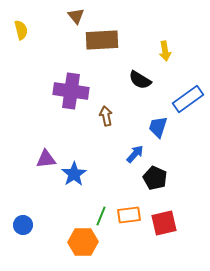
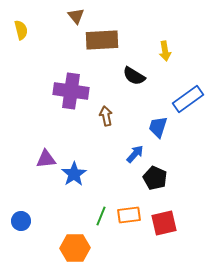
black semicircle: moved 6 px left, 4 px up
blue circle: moved 2 px left, 4 px up
orange hexagon: moved 8 px left, 6 px down
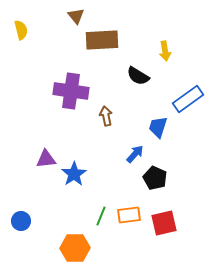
black semicircle: moved 4 px right
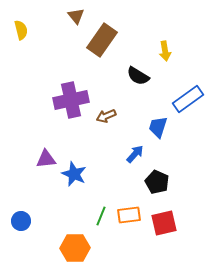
brown rectangle: rotated 52 degrees counterclockwise
purple cross: moved 9 px down; rotated 20 degrees counterclockwise
brown arrow: rotated 102 degrees counterclockwise
blue star: rotated 15 degrees counterclockwise
black pentagon: moved 2 px right, 4 px down
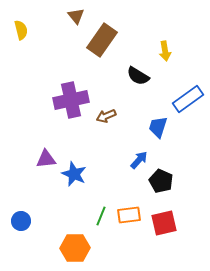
blue arrow: moved 4 px right, 6 px down
black pentagon: moved 4 px right, 1 px up
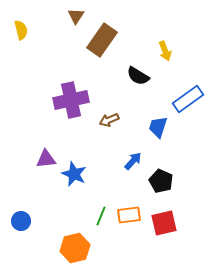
brown triangle: rotated 12 degrees clockwise
yellow arrow: rotated 12 degrees counterclockwise
brown arrow: moved 3 px right, 4 px down
blue arrow: moved 6 px left, 1 px down
orange hexagon: rotated 12 degrees counterclockwise
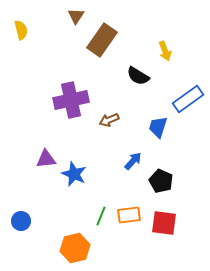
red square: rotated 20 degrees clockwise
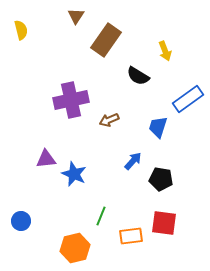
brown rectangle: moved 4 px right
black pentagon: moved 2 px up; rotated 15 degrees counterclockwise
orange rectangle: moved 2 px right, 21 px down
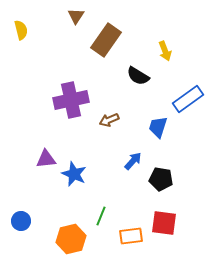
orange hexagon: moved 4 px left, 9 px up
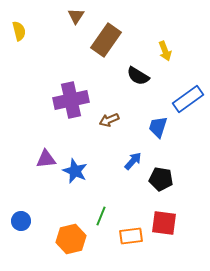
yellow semicircle: moved 2 px left, 1 px down
blue star: moved 1 px right, 3 px up
